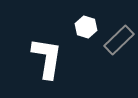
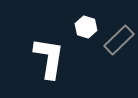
white L-shape: moved 2 px right
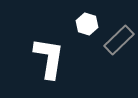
white hexagon: moved 1 px right, 3 px up
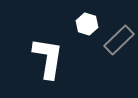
white L-shape: moved 1 px left
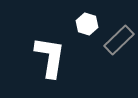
white L-shape: moved 2 px right, 1 px up
